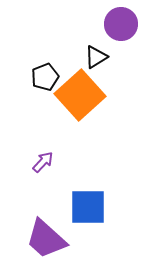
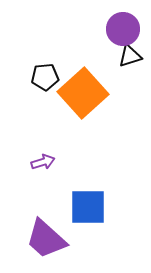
purple circle: moved 2 px right, 5 px down
black triangle: moved 34 px right, 1 px up; rotated 15 degrees clockwise
black pentagon: rotated 16 degrees clockwise
orange square: moved 3 px right, 2 px up
purple arrow: rotated 30 degrees clockwise
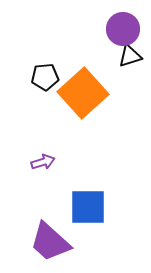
purple trapezoid: moved 4 px right, 3 px down
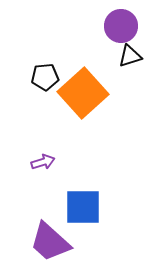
purple circle: moved 2 px left, 3 px up
blue square: moved 5 px left
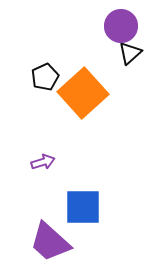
black triangle: moved 3 px up; rotated 25 degrees counterclockwise
black pentagon: rotated 20 degrees counterclockwise
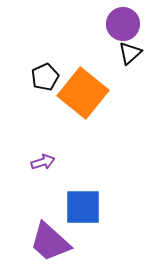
purple circle: moved 2 px right, 2 px up
orange square: rotated 9 degrees counterclockwise
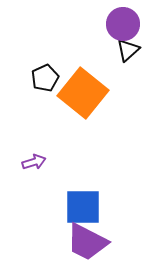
black triangle: moved 2 px left, 3 px up
black pentagon: moved 1 px down
purple arrow: moved 9 px left
purple trapezoid: moved 37 px right; rotated 15 degrees counterclockwise
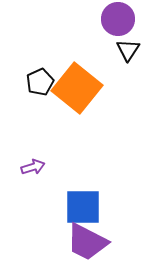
purple circle: moved 5 px left, 5 px up
black triangle: rotated 15 degrees counterclockwise
black pentagon: moved 5 px left, 4 px down
orange square: moved 6 px left, 5 px up
purple arrow: moved 1 px left, 5 px down
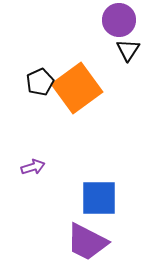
purple circle: moved 1 px right, 1 px down
orange square: rotated 15 degrees clockwise
blue square: moved 16 px right, 9 px up
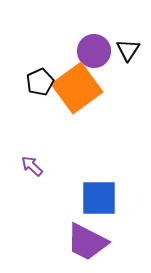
purple circle: moved 25 px left, 31 px down
purple arrow: moved 1 px left, 1 px up; rotated 120 degrees counterclockwise
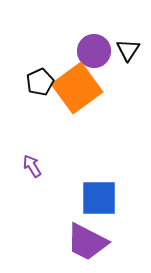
purple arrow: rotated 15 degrees clockwise
